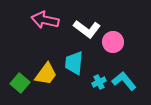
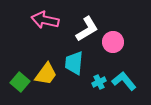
white L-shape: rotated 68 degrees counterclockwise
green square: moved 1 px up
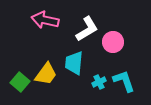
cyan L-shape: rotated 20 degrees clockwise
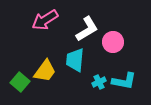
pink arrow: rotated 44 degrees counterclockwise
cyan trapezoid: moved 1 px right, 3 px up
yellow trapezoid: moved 1 px left, 3 px up
cyan L-shape: rotated 120 degrees clockwise
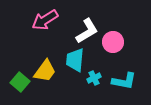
white L-shape: moved 2 px down
cyan cross: moved 5 px left, 4 px up
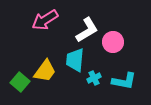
white L-shape: moved 1 px up
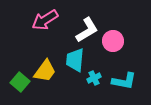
pink circle: moved 1 px up
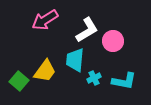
green square: moved 1 px left, 1 px up
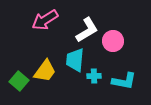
cyan cross: moved 2 px up; rotated 24 degrees clockwise
